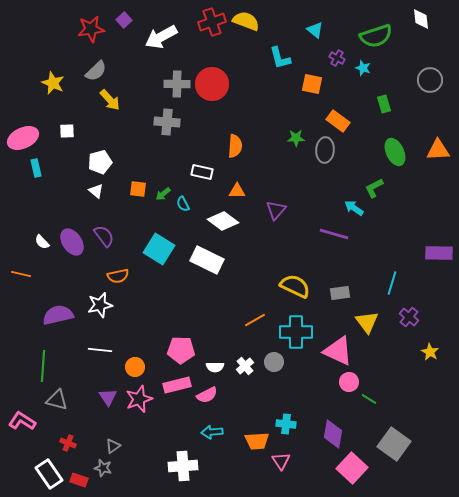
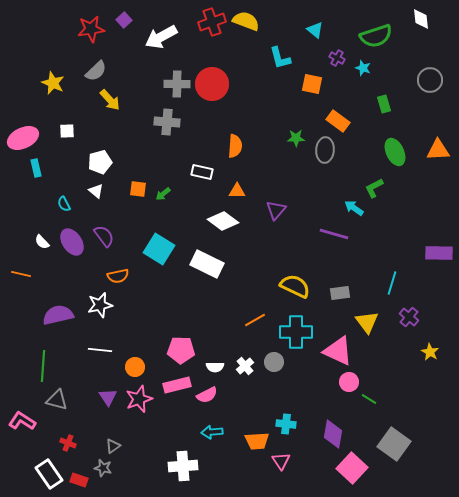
cyan semicircle at (183, 204): moved 119 px left
white rectangle at (207, 260): moved 4 px down
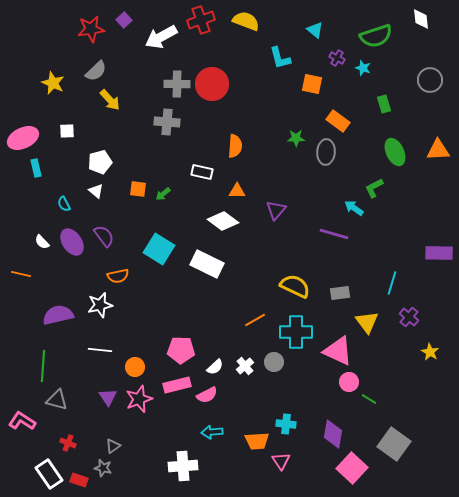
red cross at (212, 22): moved 11 px left, 2 px up
gray ellipse at (325, 150): moved 1 px right, 2 px down
white semicircle at (215, 367): rotated 42 degrees counterclockwise
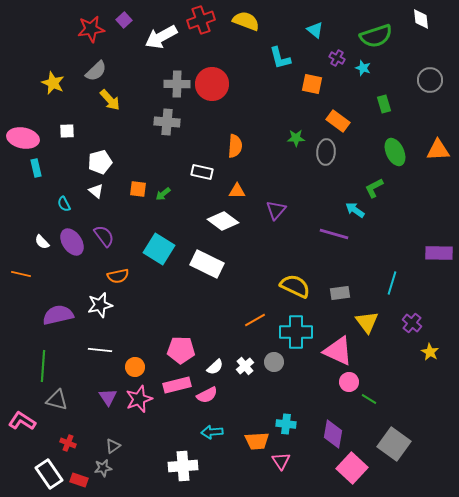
pink ellipse at (23, 138): rotated 36 degrees clockwise
cyan arrow at (354, 208): moved 1 px right, 2 px down
purple cross at (409, 317): moved 3 px right, 6 px down
gray star at (103, 468): rotated 24 degrees counterclockwise
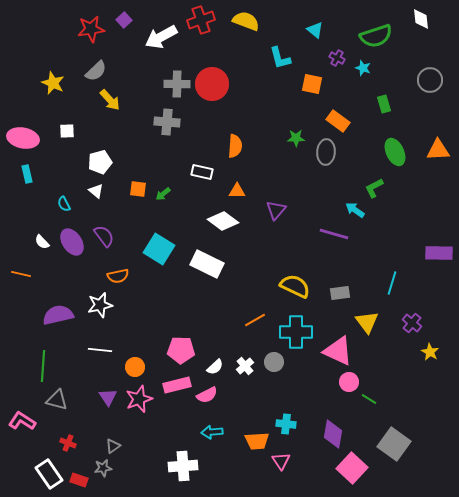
cyan rectangle at (36, 168): moved 9 px left, 6 px down
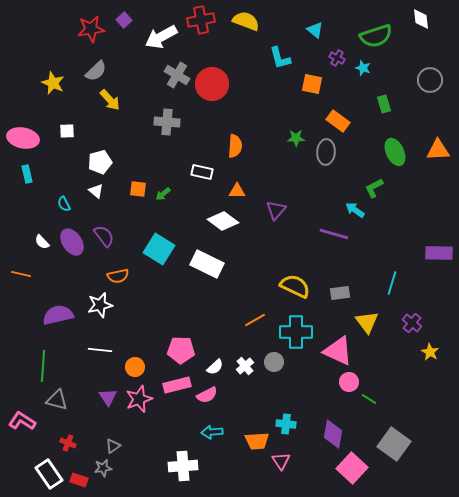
red cross at (201, 20): rotated 8 degrees clockwise
gray cross at (177, 84): moved 9 px up; rotated 30 degrees clockwise
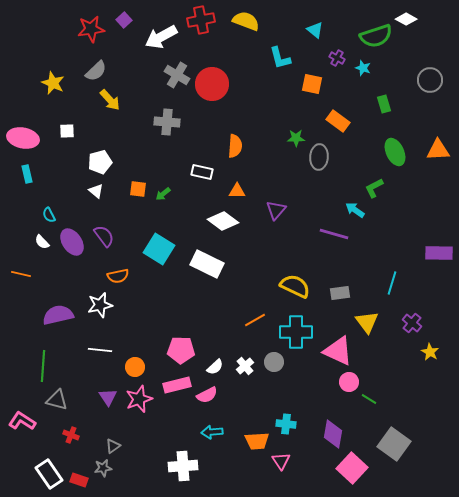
white diamond at (421, 19): moved 15 px left; rotated 55 degrees counterclockwise
gray ellipse at (326, 152): moved 7 px left, 5 px down
cyan semicircle at (64, 204): moved 15 px left, 11 px down
red cross at (68, 443): moved 3 px right, 8 px up
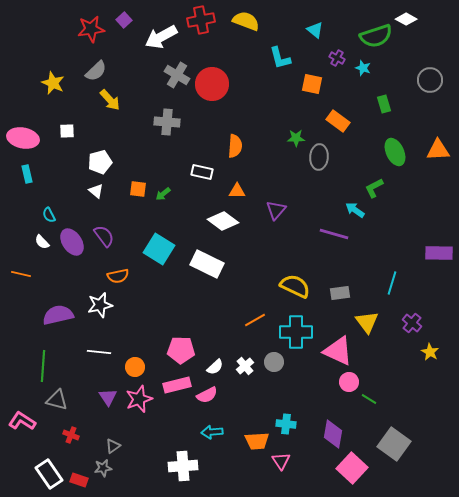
white line at (100, 350): moved 1 px left, 2 px down
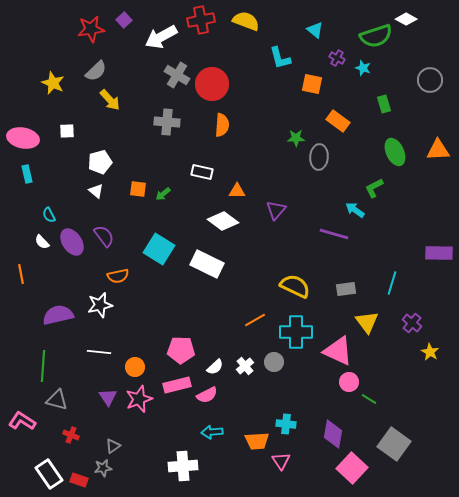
orange semicircle at (235, 146): moved 13 px left, 21 px up
orange line at (21, 274): rotated 66 degrees clockwise
gray rectangle at (340, 293): moved 6 px right, 4 px up
